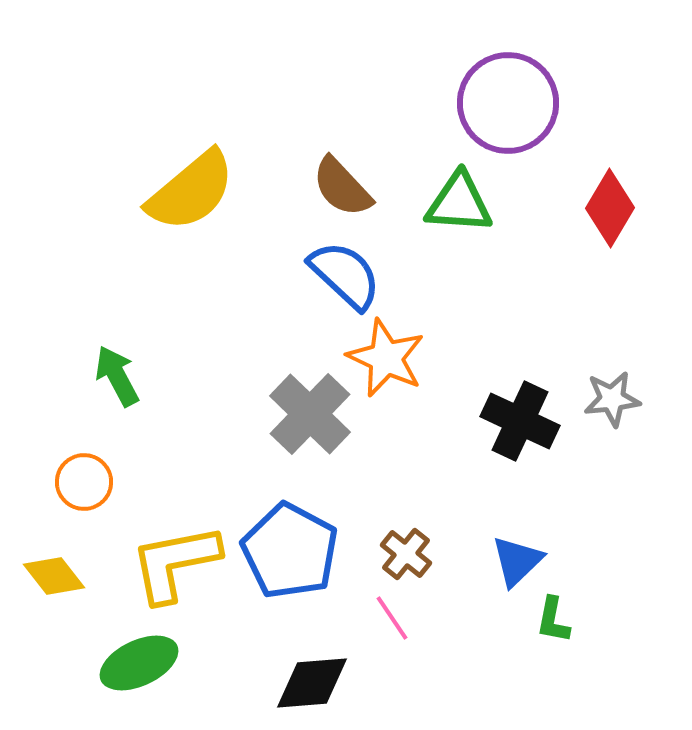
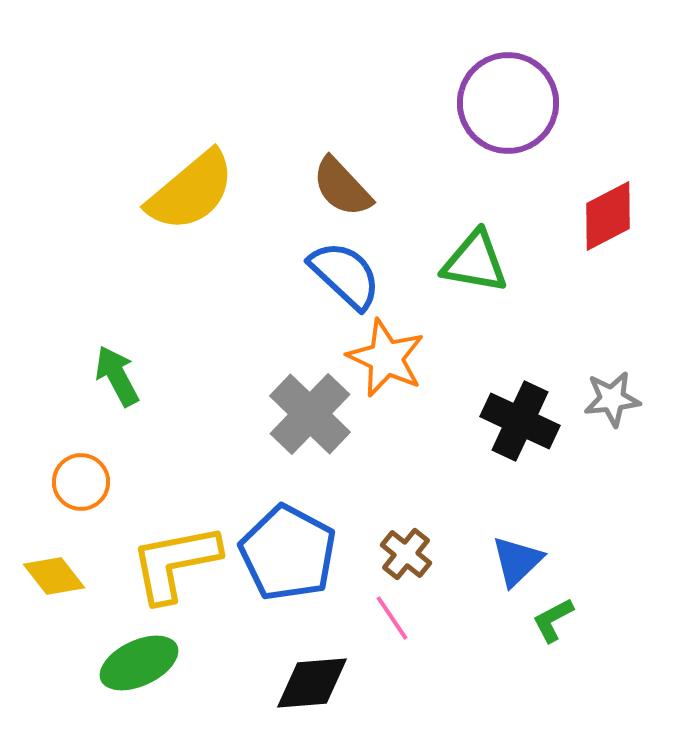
green triangle: moved 16 px right, 59 px down; rotated 6 degrees clockwise
red diamond: moved 2 px left, 8 px down; rotated 32 degrees clockwise
orange circle: moved 3 px left
blue pentagon: moved 2 px left, 2 px down
green L-shape: rotated 51 degrees clockwise
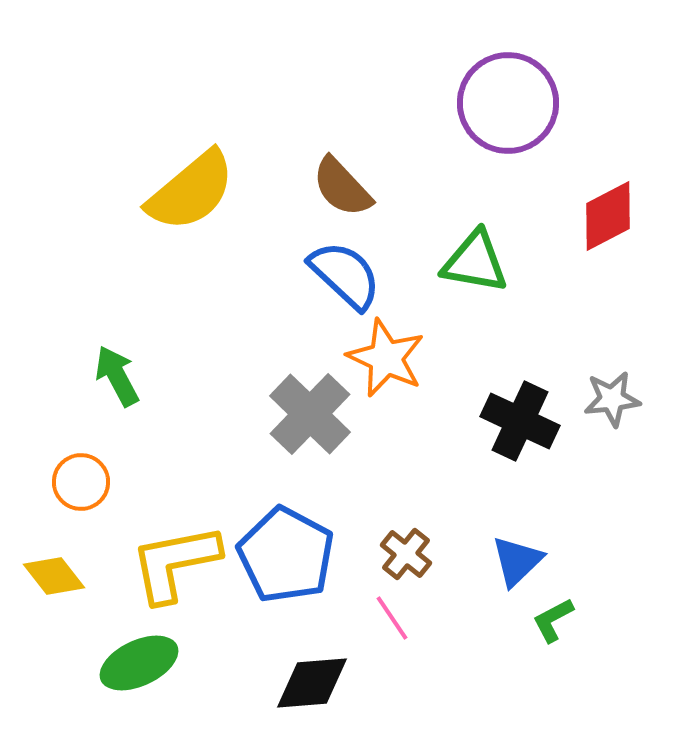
blue pentagon: moved 2 px left, 2 px down
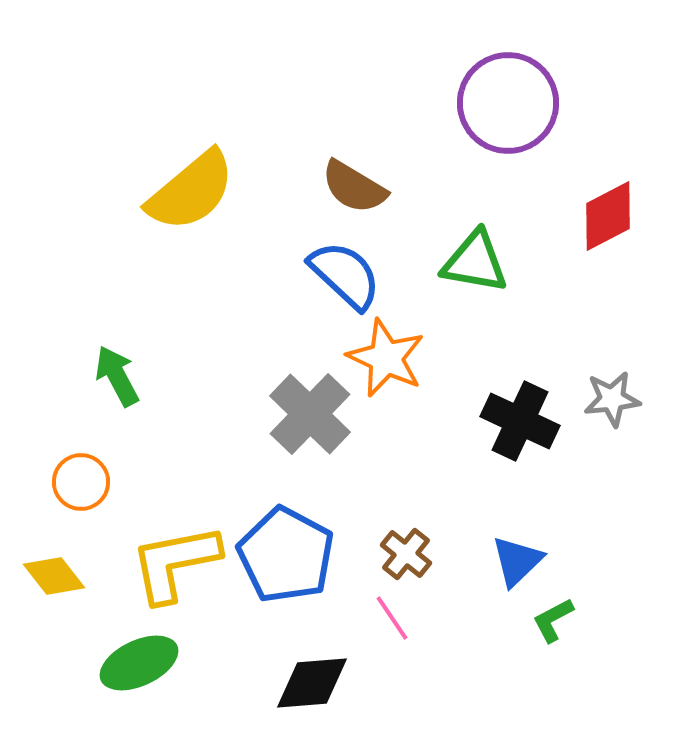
brown semicircle: moved 12 px right; rotated 16 degrees counterclockwise
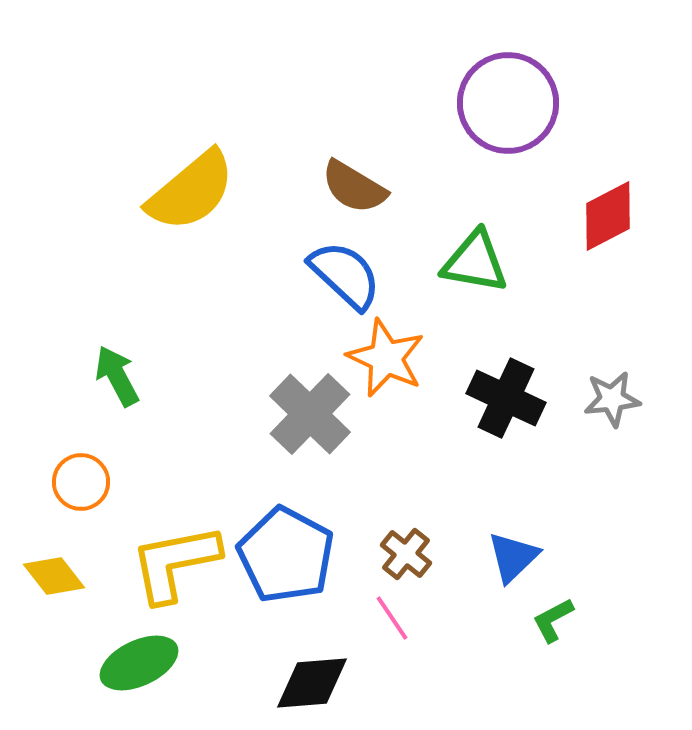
black cross: moved 14 px left, 23 px up
blue triangle: moved 4 px left, 4 px up
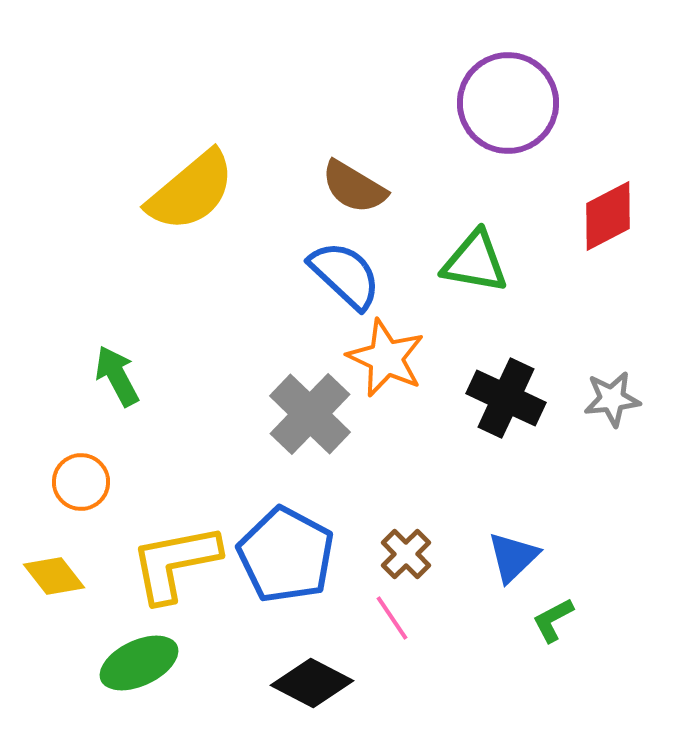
brown cross: rotated 6 degrees clockwise
black diamond: rotated 32 degrees clockwise
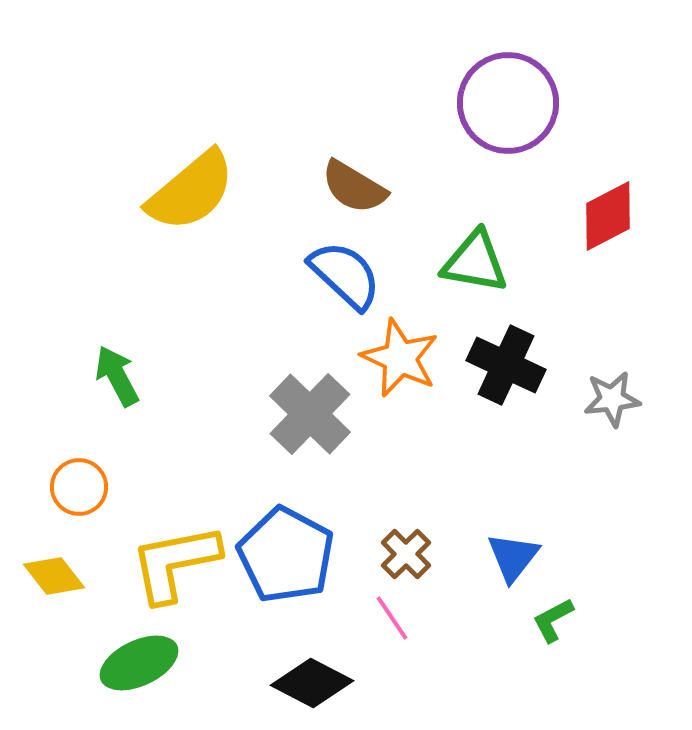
orange star: moved 14 px right
black cross: moved 33 px up
orange circle: moved 2 px left, 5 px down
blue triangle: rotated 8 degrees counterclockwise
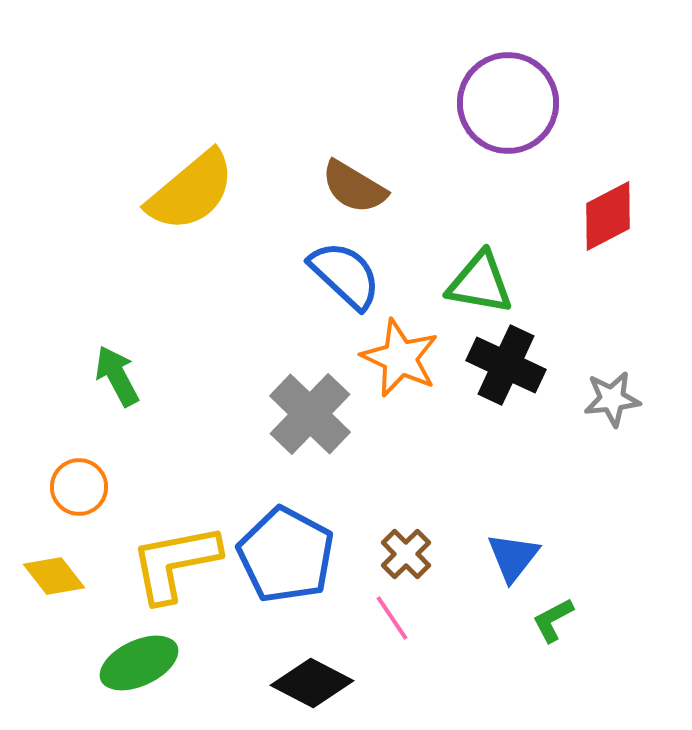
green triangle: moved 5 px right, 21 px down
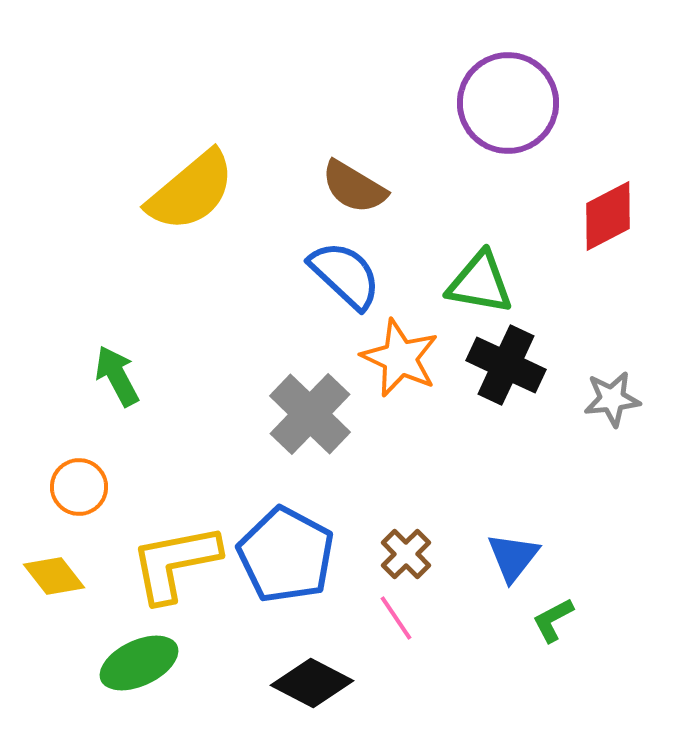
pink line: moved 4 px right
